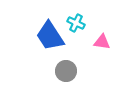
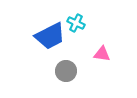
blue trapezoid: rotated 84 degrees counterclockwise
pink triangle: moved 12 px down
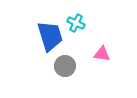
blue trapezoid: rotated 80 degrees counterclockwise
gray circle: moved 1 px left, 5 px up
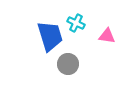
pink triangle: moved 5 px right, 18 px up
gray circle: moved 3 px right, 2 px up
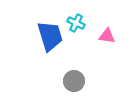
gray circle: moved 6 px right, 17 px down
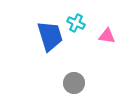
gray circle: moved 2 px down
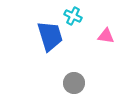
cyan cross: moved 3 px left, 7 px up
pink triangle: moved 1 px left
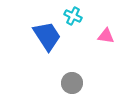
blue trapezoid: moved 3 px left; rotated 16 degrees counterclockwise
gray circle: moved 2 px left
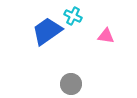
blue trapezoid: moved 5 px up; rotated 92 degrees counterclockwise
gray circle: moved 1 px left, 1 px down
